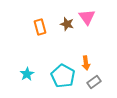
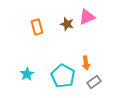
pink triangle: rotated 42 degrees clockwise
orange rectangle: moved 3 px left
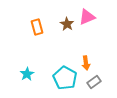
brown star: rotated 16 degrees clockwise
cyan pentagon: moved 2 px right, 2 px down
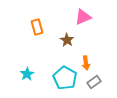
pink triangle: moved 4 px left
brown star: moved 16 px down
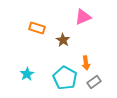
orange rectangle: moved 1 px down; rotated 56 degrees counterclockwise
brown star: moved 4 px left
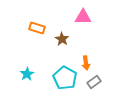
pink triangle: rotated 24 degrees clockwise
brown star: moved 1 px left, 1 px up
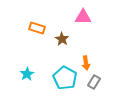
gray rectangle: rotated 24 degrees counterclockwise
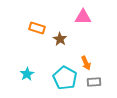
brown star: moved 2 px left
orange arrow: rotated 16 degrees counterclockwise
gray rectangle: rotated 56 degrees clockwise
